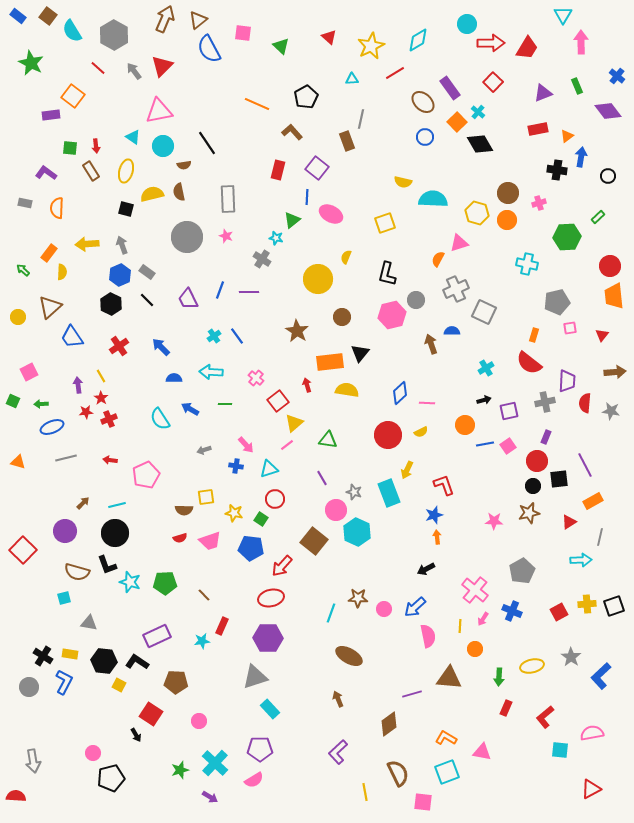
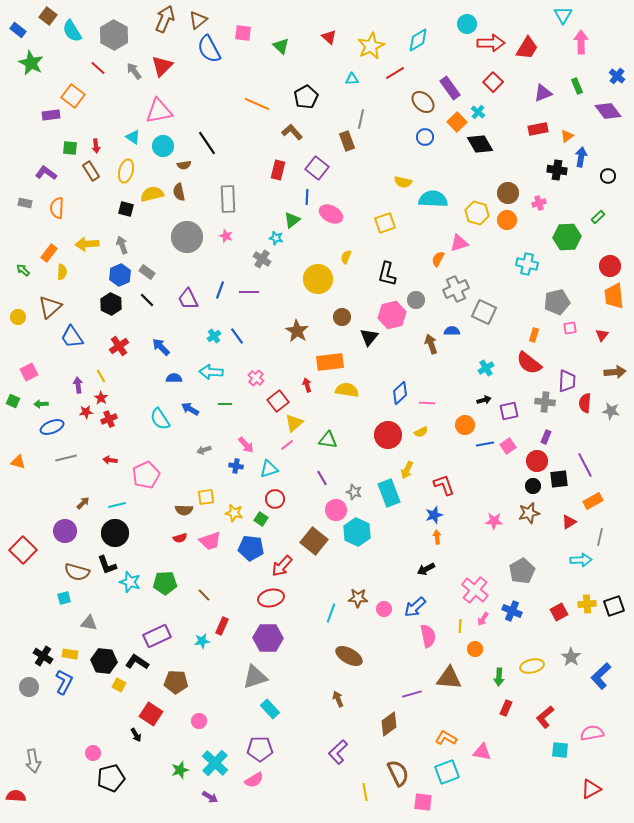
blue rectangle at (18, 16): moved 14 px down
black triangle at (360, 353): moved 9 px right, 16 px up
gray cross at (545, 402): rotated 18 degrees clockwise
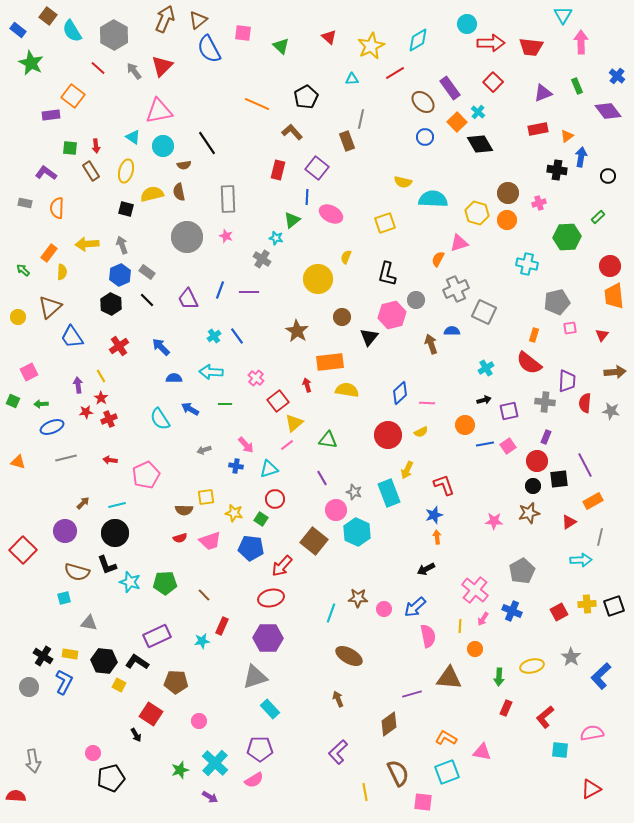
red trapezoid at (527, 48): moved 4 px right, 1 px up; rotated 65 degrees clockwise
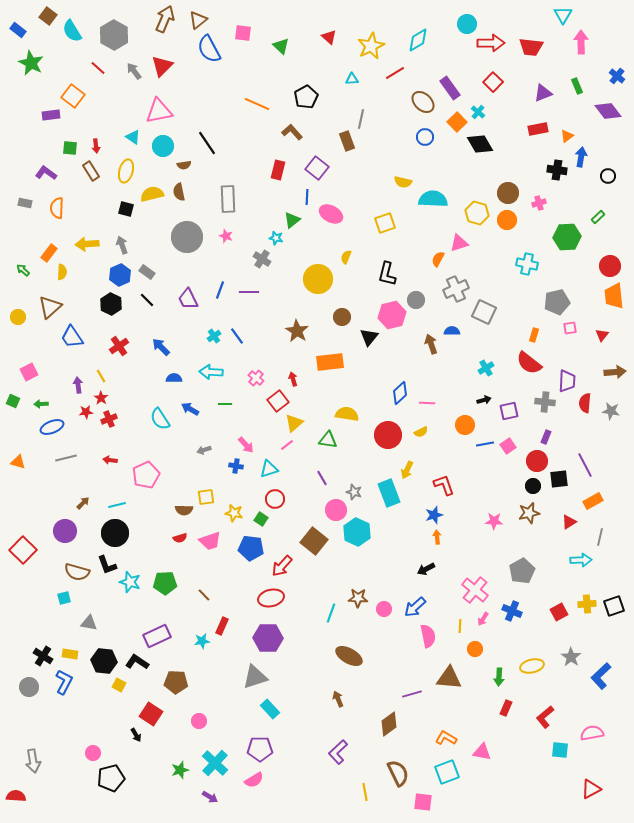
red arrow at (307, 385): moved 14 px left, 6 px up
yellow semicircle at (347, 390): moved 24 px down
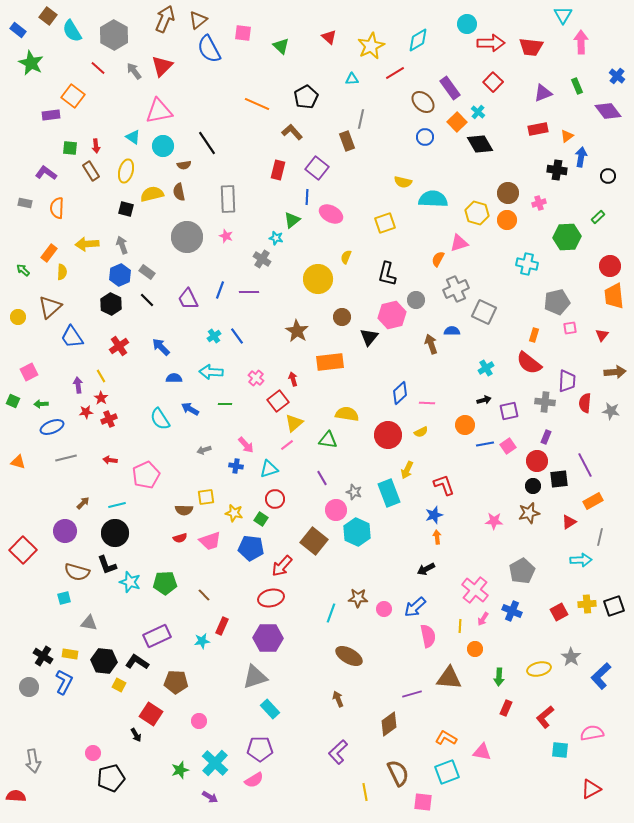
yellow ellipse at (532, 666): moved 7 px right, 3 px down
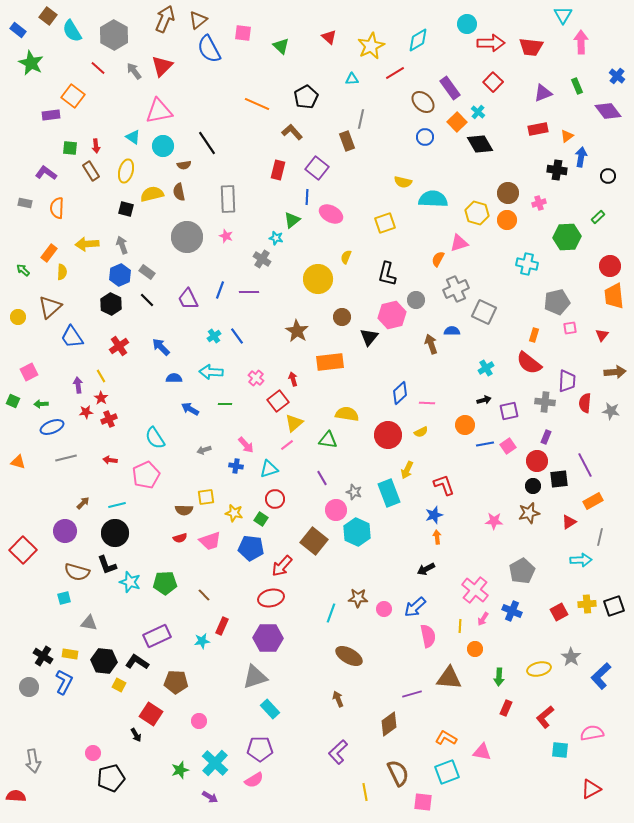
cyan semicircle at (160, 419): moved 5 px left, 19 px down
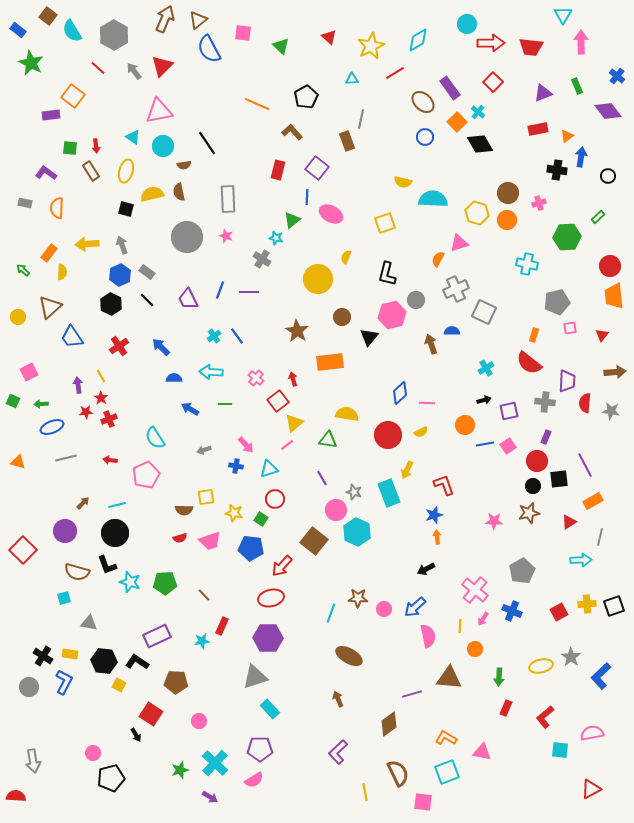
yellow ellipse at (539, 669): moved 2 px right, 3 px up
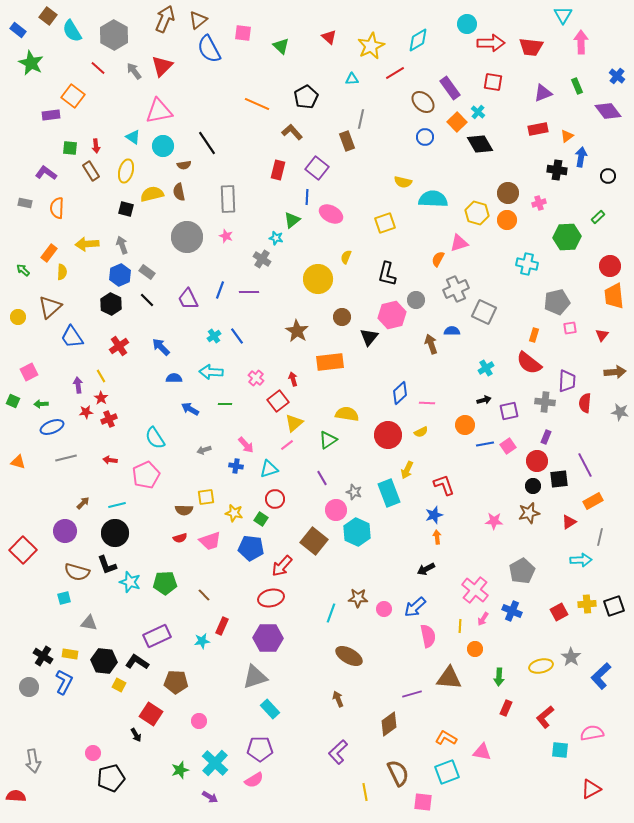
red square at (493, 82): rotated 36 degrees counterclockwise
gray star at (611, 411): moved 9 px right, 1 px down
green triangle at (328, 440): rotated 42 degrees counterclockwise
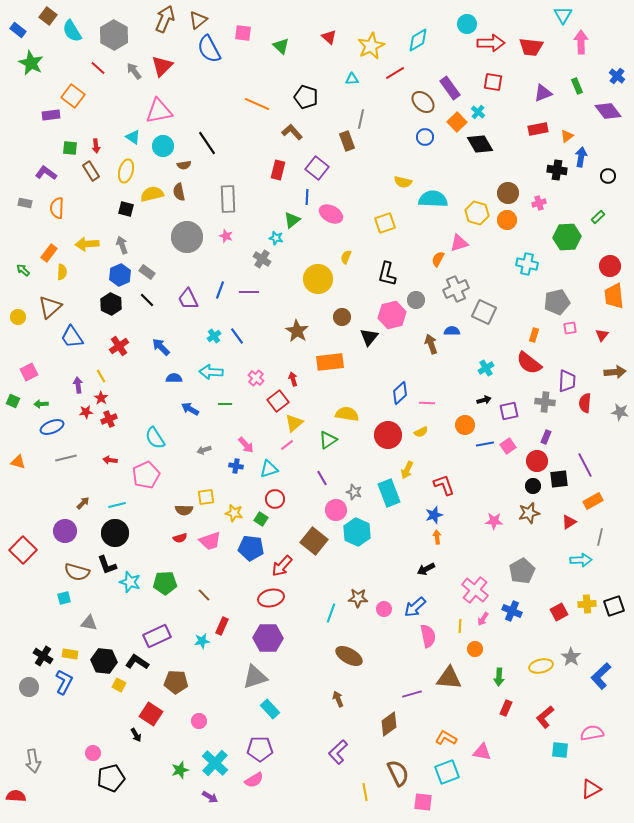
black pentagon at (306, 97): rotated 25 degrees counterclockwise
